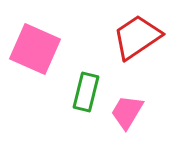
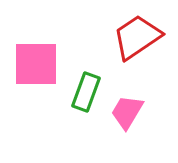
pink square: moved 1 px right, 15 px down; rotated 24 degrees counterclockwise
green rectangle: rotated 6 degrees clockwise
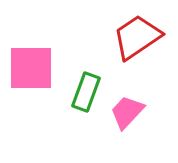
pink square: moved 5 px left, 4 px down
pink trapezoid: rotated 12 degrees clockwise
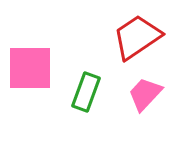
pink square: moved 1 px left
pink trapezoid: moved 18 px right, 18 px up
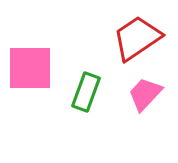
red trapezoid: moved 1 px down
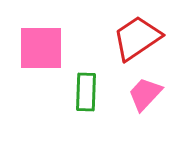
pink square: moved 11 px right, 20 px up
green rectangle: rotated 18 degrees counterclockwise
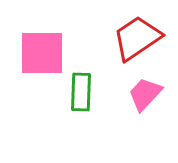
pink square: moved 1 px right, 5 px down
green rectangle: moved 5 px left
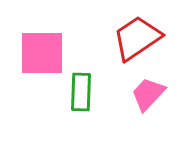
pink trapezoid: moved 3 px right
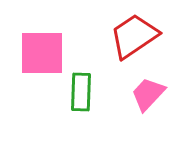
red trapezoid: moved 3 px left, 2 px up
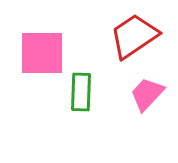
pink trapezoid: moved 1 px left
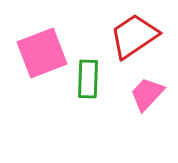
pink square: rotated 21 degrees counterclockwise
green rectangle: moved 7 px right, 13 px up
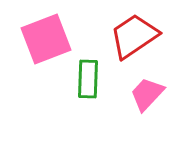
pink square: moved 4 px right, 14 px up
